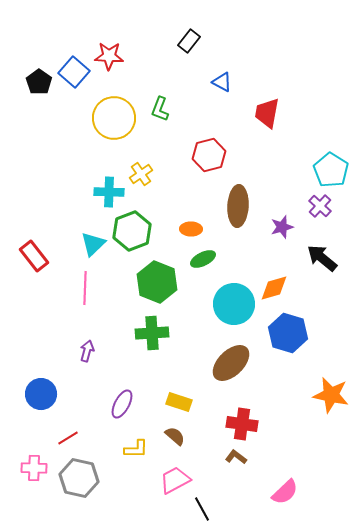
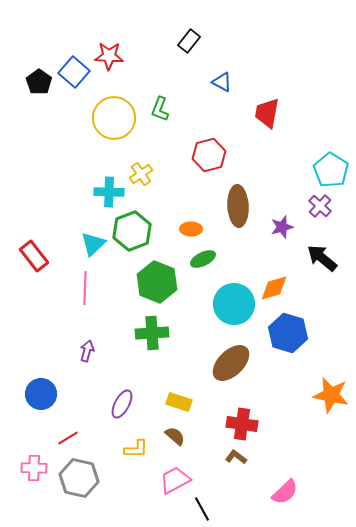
brown ellipse at (238, 206): rotated 6 degrees counterclockwise
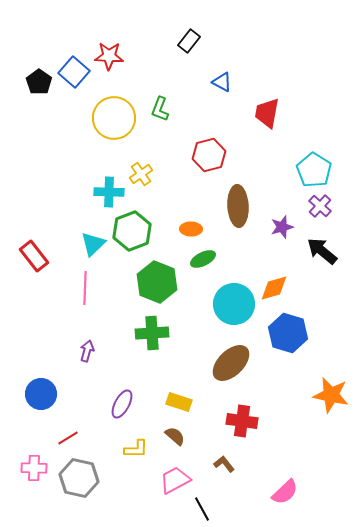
cyan pentagon at (331, 170): moved 17 px left
black arrow at (322, 258): moved 7 px up
red cross at (242, 424): moved 3 px up
brown L-shape at (236, 457): moved 12 px left, 7 px down; rotated 15 degrees clockwise
